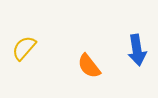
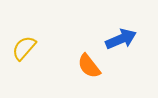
blue arrow: moved 16 px left, 11 px up; rotated 104 degrees counterclockwise
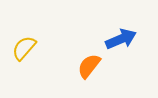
orange semicircle: rotated 76 degrees clockwise
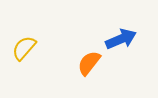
orange semicircle: moved 3 px up
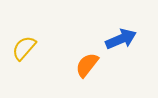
orange semicircle: moved 2 px left, 2 px down
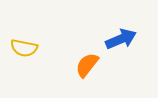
yellow semicircle: rotated 120 degrees counterclockwise
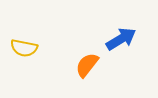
blue arrow: rotated 8 degrees counterclockwise
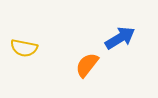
blue arrow: moved 1 px left, 1 px up
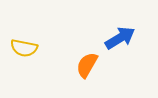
orange semicircle: rotated 8 degrees counterclockwise
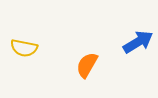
blue arrow: moved 18 px right, 4 px down
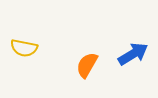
blue arrow: moved 5 px left, 12 px down
